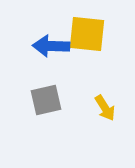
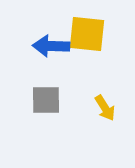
gray square: rotated 12 degrees clockwise
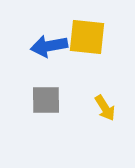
yellow square: moved 3 px down
blue arrow: moved 2 px left; rotated 12 degrees counterclockwise
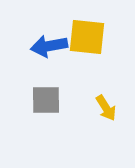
yellow arrow: moved 1 px right
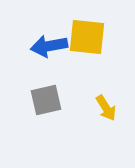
gray square: rotated 12 degrees counterclockwise
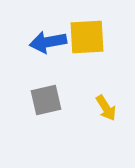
yellow square: rotated 9 degrees counterclockwise
blue arrow: moved 1 px left, 4 px up
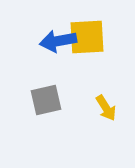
blue arrow: moved 10 px right, 1 px up
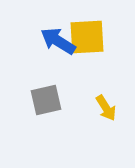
blue arrow: rotated 42 degrees clockwise
